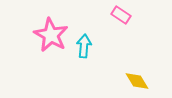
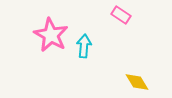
yellow diamond: moved 1 px down
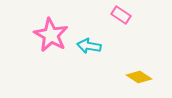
cyan arrow: moved 5 px right; rotated 85 degrees counterclockwise
yellow diamond: moved 2 px right, 5 px up; rotated 25 degrees counterclockwise
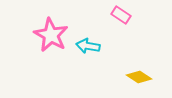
cyan arrow: moved 1 px left
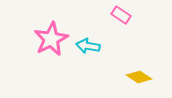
pink star: moved 4 px down; rotated 16 degrees clockwise
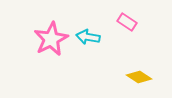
pink rectangle: moved 6 px right, 7 px down
cyan arrow: moved 9 px up
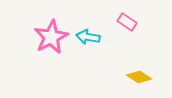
pink star: moved 2 px up
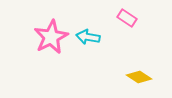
pink rectangle: moved 4 px up
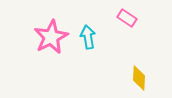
cyan arrow: rotated 70 degrees clockwise
yellow diamond: moved 1 px down; rotated 60 degrees clockwise
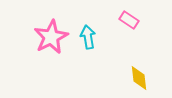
pink rectangle: moved 2 px right, 2 px down
yellow diamond: rotated 10 degrees counterclockwise
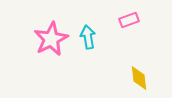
pink rectangle: rotated 54 degrees counterclockwise
pink star: moved 2 px down
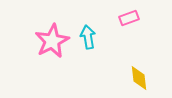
pink rectangle: moved 2 px up
pink star: moved 1 px right, 2 px down
